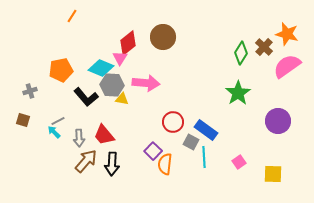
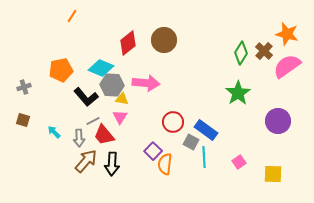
brown circle: moved 1 px right, 3 px down
brown cross: moved 4 px down
pink triangle: moved 59 px down
gray cross: moved 6 px left, 4 px up
gray line: moved 35 px right
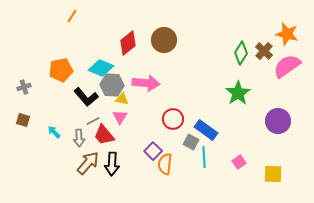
red circle: moved 3 px up
brown arrow: moved 2 px right, 2 px down
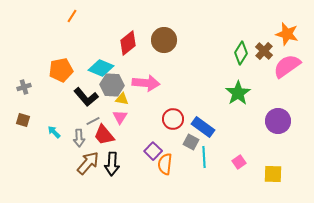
blue rectangle: moved 3 px left, 3 px up
